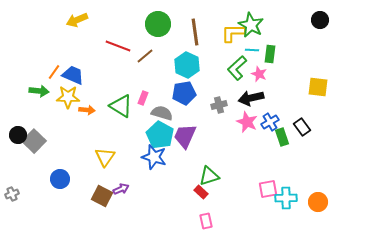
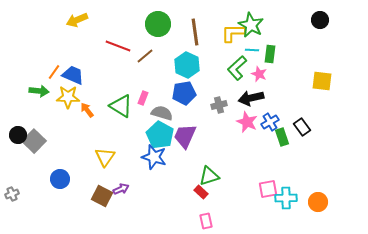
yellow square at (318, 87): moved 4 px right, 6 px up
orange arrow at (87, 110): rotated 133 degrees counterclockwise
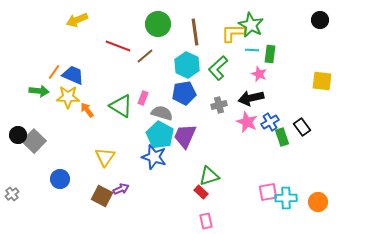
green L-shape at (237, 68): moved 19 px left
pink square at (268, 189): moved 3 px down
gray cross at (12, 194): rotated 16 degrees counterclockwise
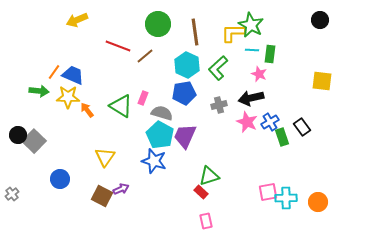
blue star at (154, 157): moved 4 px down
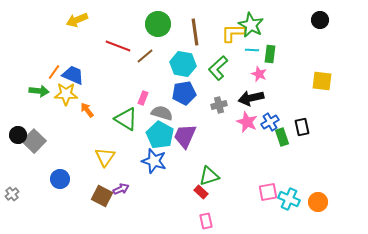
cyan hexagon at (187, 65): moved 4 px left, 1 px up; rotated 15 degrees counterclockwise
yellow star at (68, 97): moved 2 px left, 3 px up
green triangle at (121, 106): moved 5 px right, 13 px down
black rectangle at (302, 127): rotated 24 degrees clockwise
cyan cross at (286, 198): moved 3 px right, 1 px down; rotated 25 degrees clockwise
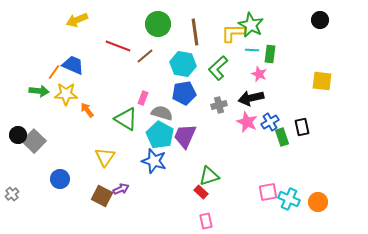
blue trapezoid at (73, 75): moved 10 px up
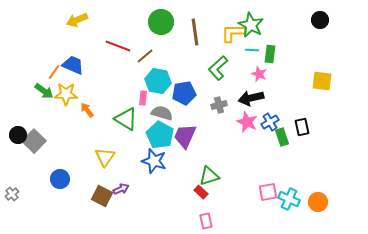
green circle at (158, 24): moved 3 px right, 2 px up
cyan hexagon at (183, 64): moved 25 px left, 17 px down
green arrow at (39, 91): moved 5 px right; rotated 30 degrees clockwise
pink rectangle at (143, 98): rotated 16 degrees counterclockwise
